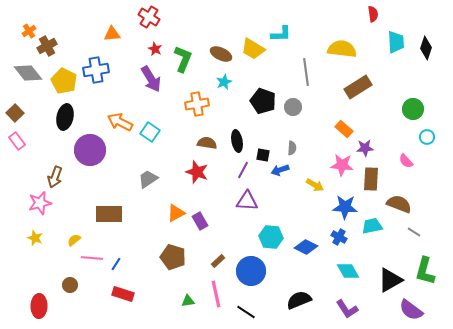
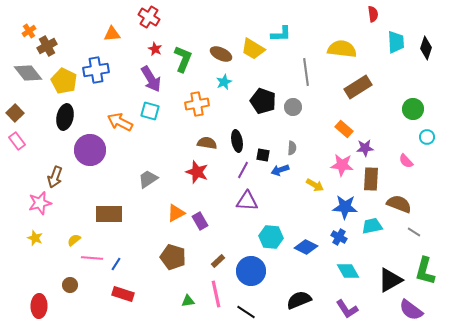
cyan square at (150, 132): moved 21 px up; rotated 18 degrees counterclockwise
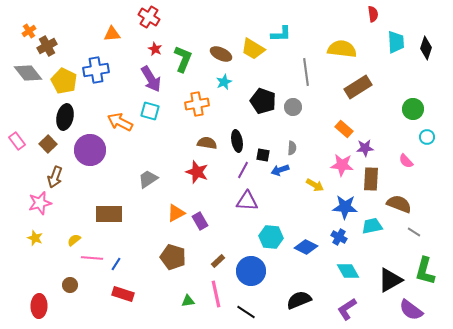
brown square at (15, 113): moved 33 px right, 31 px down
purple L-shape at (347, 309): rotated 90 degrees clockwise
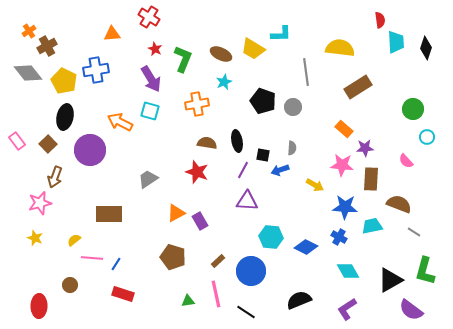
red semicircle at (373, 14): moved 7 px right, 6 px down
yellow semicircle at (342, 49): moved 2 px left, 1 px up
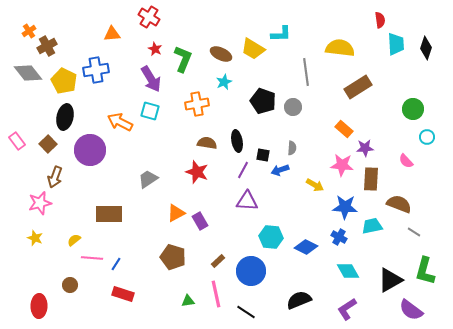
cyan trapezoid at (396, 42): moved 2 px down
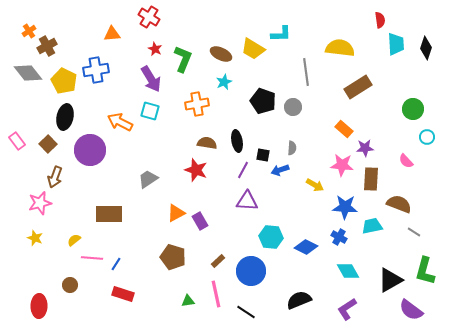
red star at (197, 172): moved 1 px left, 2 px up
